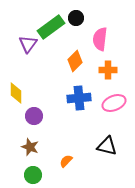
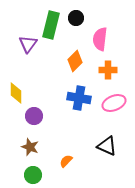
green rectangle: moved 2 px up; rotated 40 degrees counterclockwise
blue cross: rotated 15 degrees clockwise
black triangle: rotated 10 degrees clockwise
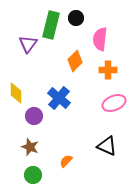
blue cross: moved 20 px left; rotated 30 degrees clockwise
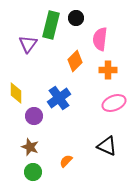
blue cross: rotated 15 degrees clockwise
green circle: moved 3 px up
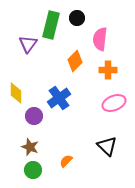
black circle: moved 1 px right
black triangle: rotated 20 degrees clockwise
green circle: moved 2 px up
